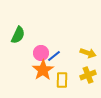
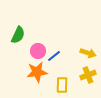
pink circle: moved 3 px left, 2 px up
orange star: moved 6 px left, 2 px down; rotated 25 degrees clockwise
yellow rectangle: moved 5 px down
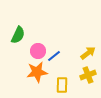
yellow arrow: rotated 56 degrees counterclockwise
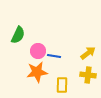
blue line: rotated 48 degrees clockwise
yellow cross: rotated 28 degrees clockwise
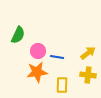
blue line: moved 3 px right, 1 px down
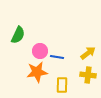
pink circle: moved 2 px right
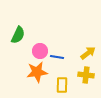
yellow cross: moved 2 px left
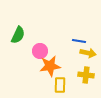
yellow arrow: rotated 49 degrees clockwise
blue line: moved 22 px right, 16 px up
orange star: moved 13 px right, 6 px up
yellow rectangle: moved 2 px left
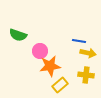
green semicircle: rotated 84 degrees clockwise
yellow rectangle: rotated 49 degrees clockwise
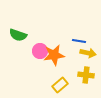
orange star: moved 4 px right, 11 px up
